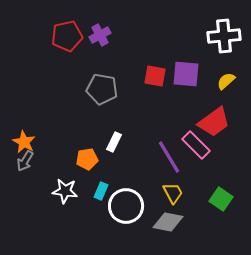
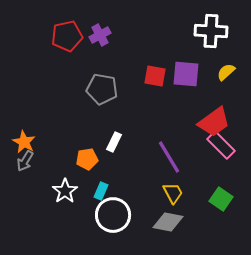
white cross: moved 13 px left, 5 px up; rotated 8 degrees clockwise
yellow semicircle: moved 9 px up
pink rectangle: moved 25 px right
white star: rotated 30 degrees clockwise
white circle: moved 13 px left, 9 px down
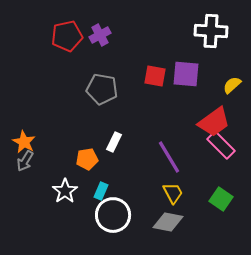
yellow semicircle: moved 6 px right, 13 px down
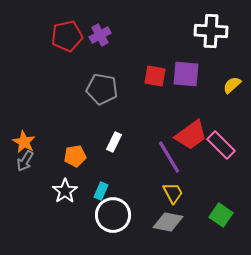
red trapezoid: moved 23 px left, 13 px down
orange pentagon: moved 12 px left, 3 px up
green square: moved 16 px down
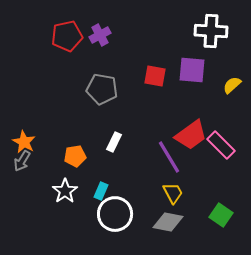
purple square: moved 6 px right, 4 px up
gray arrow: moved 3 px left
white circle: moved 2 px right, 1 px up
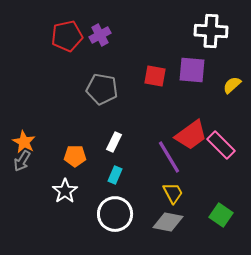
orange pentagon: rotated 10 degrees clockwise
cyan rectangle: moved 14 px right, 16 px up
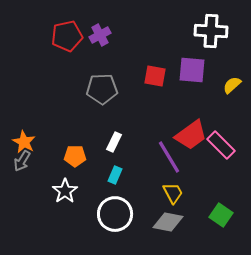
gray pentagon: rotated 12 degrees counterclockwise
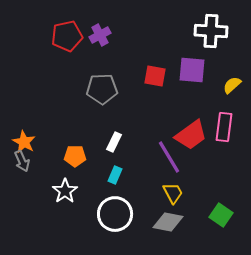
pink rectangle: moved 3 px right, 18 px up; rotated 52 degrees clockwise
gray arrow: rotated 55 degrees counterclockwise
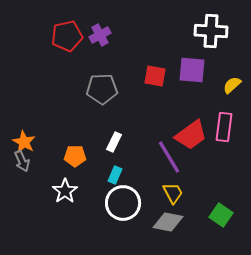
white circle: moved 8 px right, 11 px up
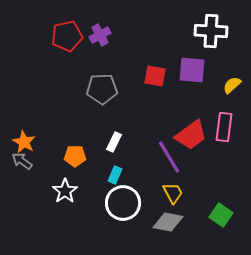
gray arrow: rotated 150 degrees clockwise
